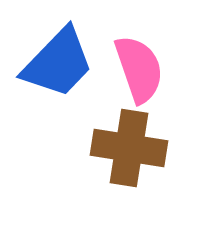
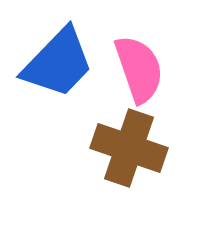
brown cross: rotated 10 degrees clockwise
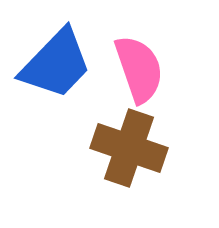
blue trapezoid: moved 2 px left, 1 px down
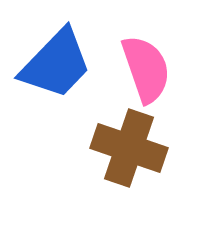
pink semicircle: moved 7 px right
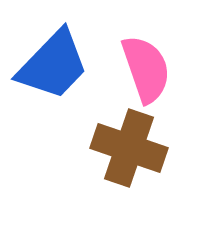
blue trapezoid: moved 3 px left, 1 px down
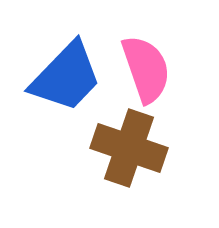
blue trapezoid: moved 13 px right, 12 px down
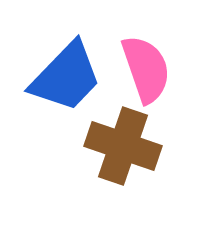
brown cross: moved 6 px left, 2 px up
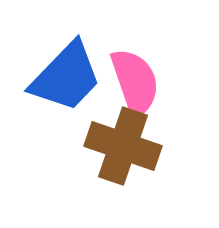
pink semicircle: moved 11 px left, 13 px down
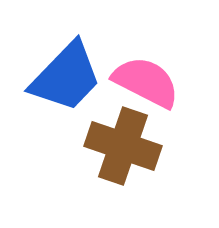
pink semicircle: moved 11 px right; rotated 44 degrees counterclockwise
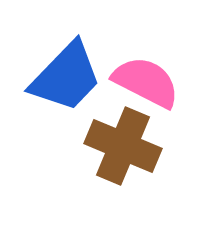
brown cross: rotated 4 degrees clockwise
